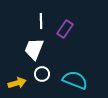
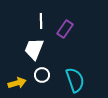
white circle: moved 1 px down
cyan semicircle: rotated 50 degrees clockwise
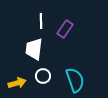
white trapezoid: rotated 15 degrees counterclockwise
white circle: moved 1 px right, 1 px down
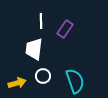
cyan semicircle: moved 1 px down
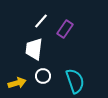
white line: rotated 42 degrees clockwise
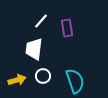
purple rectangle: moved 2 px right, 1 px up; rotated 42 degrees counterclockwise
yellow arrow: moved 3 px up
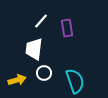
white circle: moved 1 px right, 3 px up
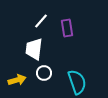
cyan semicircle: moved 2 px right, 1 px down
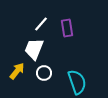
white line: moved 3 px down
white trapezoid: rotated 15 degrees clockwise
yellow arrow: moved 9 px up; rotated 36 degrees counterclockwise
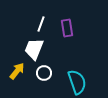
white line: rotated 21 degrees counterclockwise
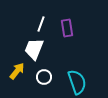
white circle: moved 4 px down
